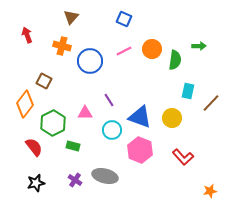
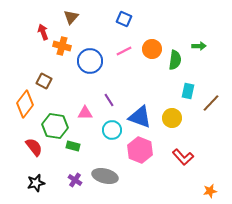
red arrow: moved 16 px right, 3 px up
green hexagon: moved 2 px right, 3 px down; rotated 25 degrees counterclockwise
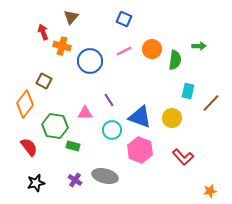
red semicircle: moved 5 px left
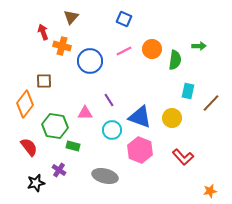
brown square: rotated 28 degrees counterclockwise
purple cross: moved 16 px left, 10 px up
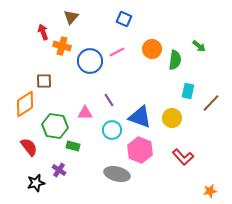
green arrow: rotated 40 degrees clockwise
pink line: moved 7 px left, 1 px down
orange diamond: rotated 20 degrees clockwise
gray ellipse: moved 12 px right, 2 px up
